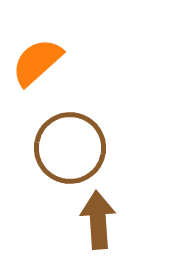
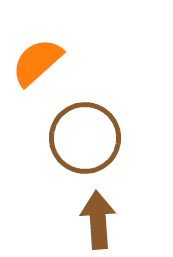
brown circle: moved 15 px right, 10 px up
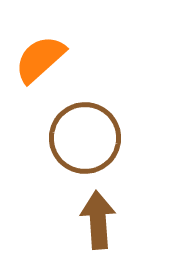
orange semicircle: moved 3 px right, 3 px up
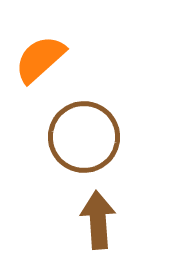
brown circle: moved 1 px left, 1 px up
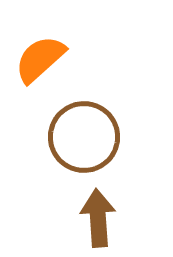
brown arrow: moved 2 px up
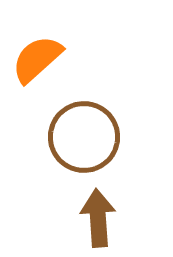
orange semicircle: moved 3 px left
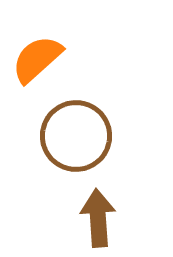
brown circle: moved 8 px left, 1 px up
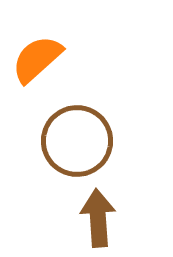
brown circle: moved 1 px right, 5 px down
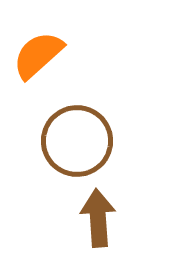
orange semicircle: moved 1 px right, 4 px up
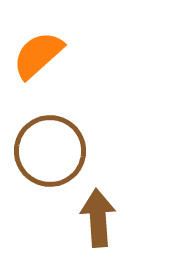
brown circle: moved 27 px left, 10 px down
